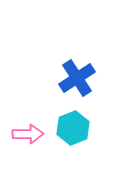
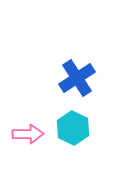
cyan hexagon: rotated 12 degrees counterclockwise
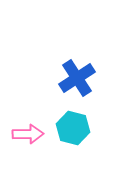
cyan hexagon: rotated 12 degrees counterclockwise
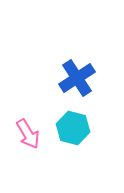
pink arrow: rotated 60 degrees clockwise
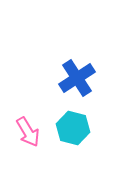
pink arrow: moved 2 px up
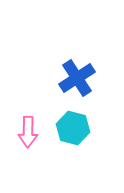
pink arrow: rotated 32 degrees clockwise
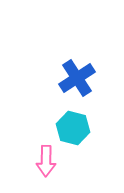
pink arrow: moved 18 px right, 29 px down
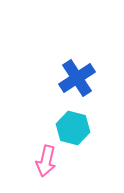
pink arrow: rotated 12 degrees clockwise
